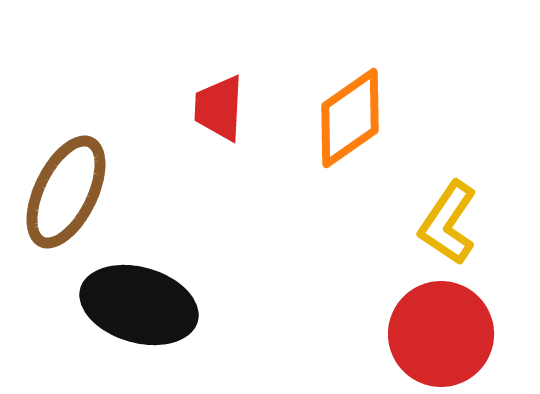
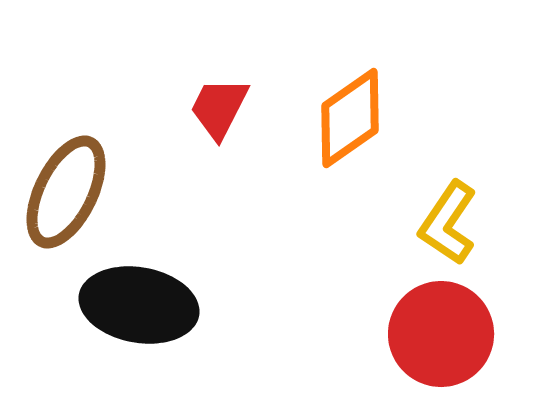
red trapezoid: rotated 24 degrees clockwise
black ellipse: rotated 6 degrees counterclockwise
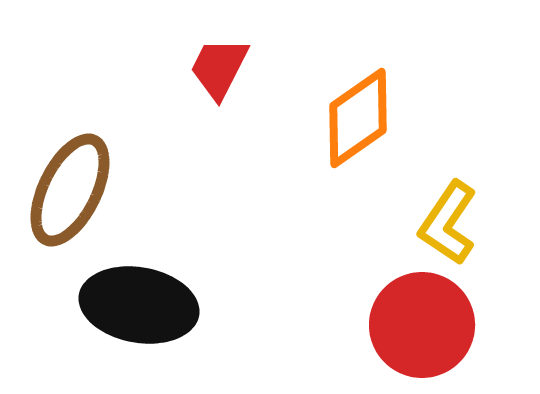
red trapezoid: moved 40 px up
orange diamond: moved 8 px right
brown ellipse: moved 4 px right, 2 px up
red circle: moved 19 px left, 9 px up
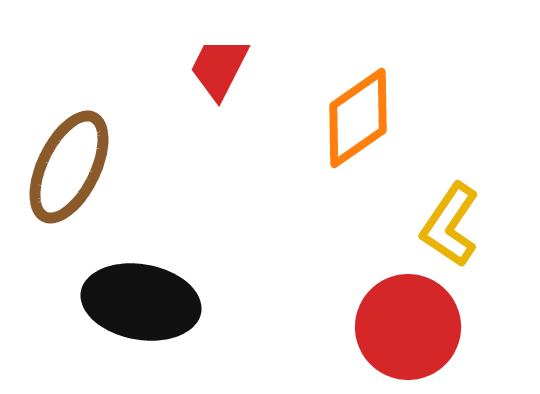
brown ellipse: moved 1 px left, 23 px up
yellow L-shape: moved 2 px right, 2 px down
black ellipse: moved 2 px right, 3 px up
red circle: moved 14 px left, 2 px down
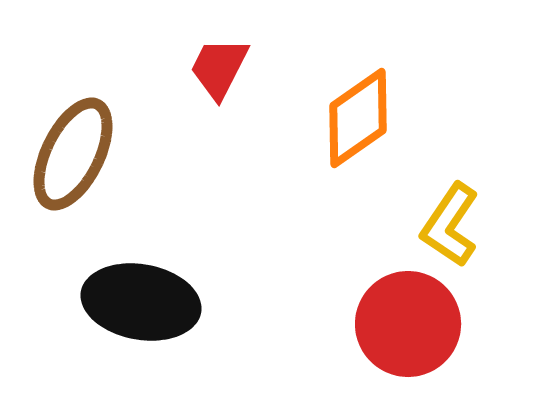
brown ellipse: moved 4 px right, 13 px up
red circle: moved 3 px up
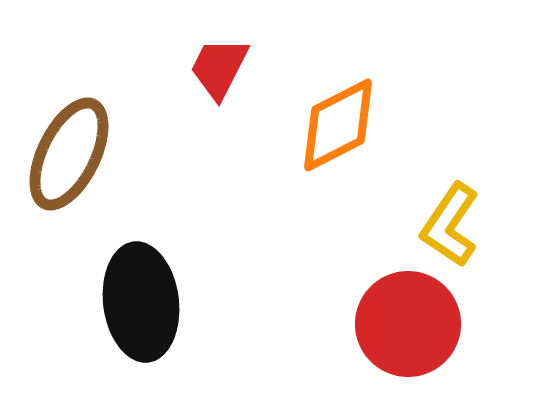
orange diamond: moved 20 px left, 7 px down; rotated 8 degrees clockwise
brown ellipse: moved 4 px left
black ellipse: rotated 73 degrees clockwise
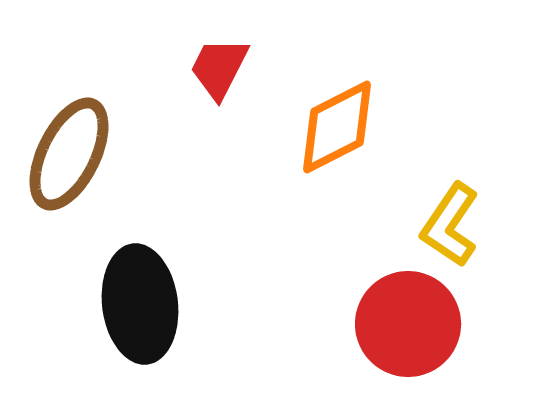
orange diamond: moved 1 px left, 2 px down
black ellipse: moved 1 px left, 2 px down
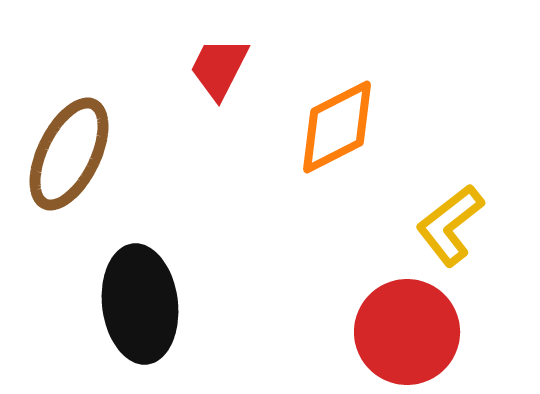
yellow L-shape: rotated 18 degrees clockwise
red circle: moved 1 px left, 8 px down
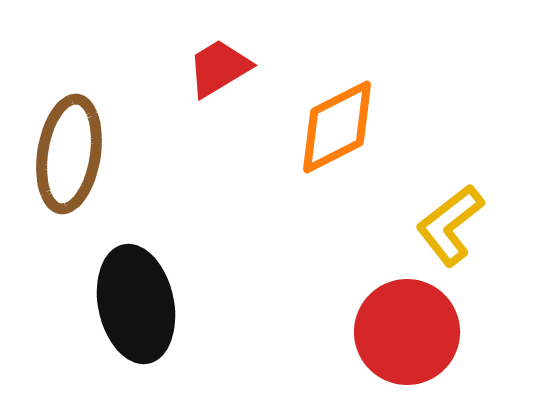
red trapezoid: rotated 32 degrees clockwise
brown ellipse: rotated 17 degrees counterclockwise
black ellipse: moved 4 px left; rotated 5 degrees counterclockwise
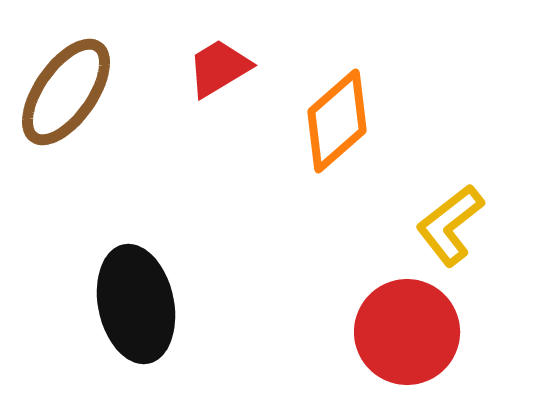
orange diamond: moved 6 px up; rotated 14 degrees counterclockwise
brown ellipse: moved 3 px left, 62 px up; rotated 26 degrees clockwise
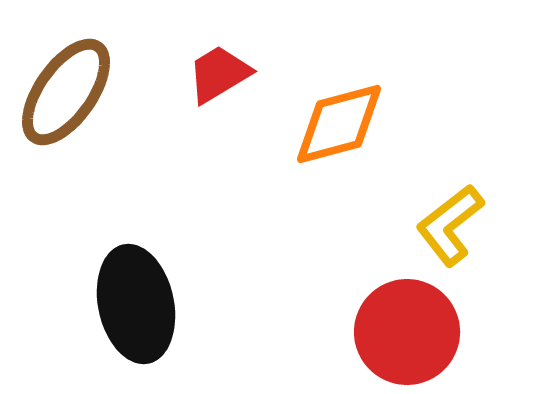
red trapezoid: moved 6 px down
orange diamond: moved 2 px right, 3 px down; rotated 26 degrees clockwise
